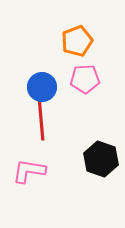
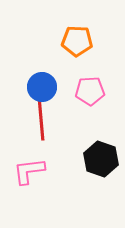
orange pentagon: rotated 24 degrees clockwise
pink pentagon: moved 5 px right, 12 px down
pink L-shape: rotated 16 degrees counterclockwise
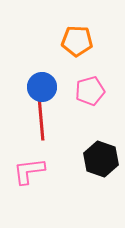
pink pentagon: rotated 12 degrees counterclockwise
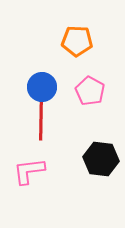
pink pentagon: rotated 28 degrees counterclockwise
red line: rotated 6 degrees clockwise
black hexagon: rotated 12 degrees counterclockwise
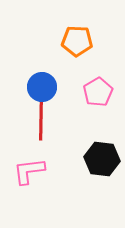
pink pentagon: moved 8 px right, 1 px down; rotated 12 degrees clockwise
black hexagon: moved 1 px right
